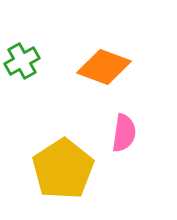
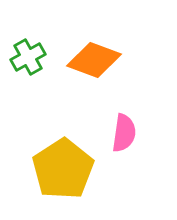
green cross: moved 6 px right, 4 px up
orange diamond: moved 10 px left, 7 px up
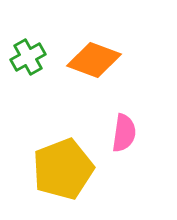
yellow pentagon: rotated 12 degrees clockwise
